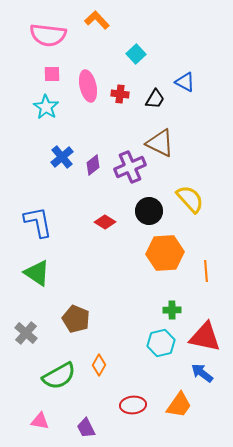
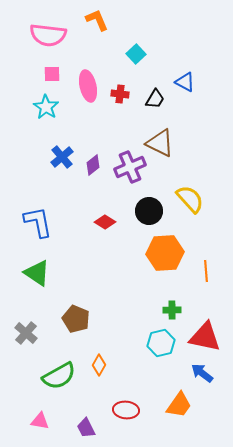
orange L-shape: rotated 20 degrees clockwise
red ellipse: moved 7 px left, 5 px down; rotated 10 degrees clockwise
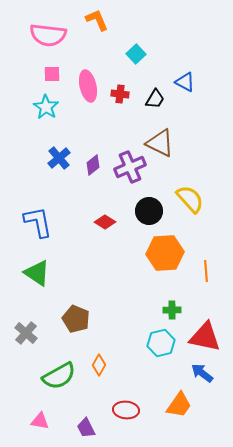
blue cross: moved 3 px left, 1 px down
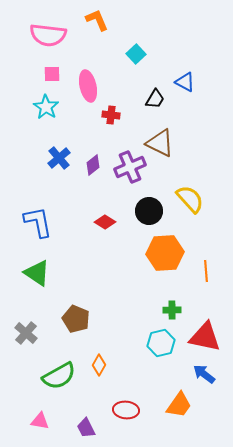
red cross: moved 9 px left, 21 px down
blue arrow: moved 2 px right, 1 px down
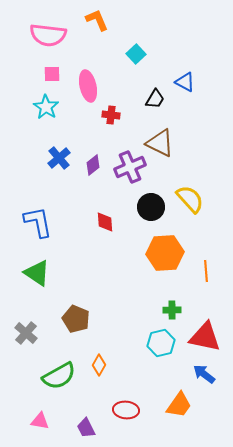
black circle: moved 2 px right, 4 px up
red diamond: rotated 55 degrees clockwise
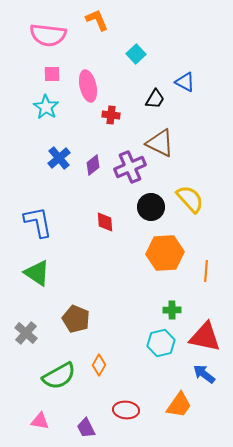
orange line: rotated 10 degrees clockwise
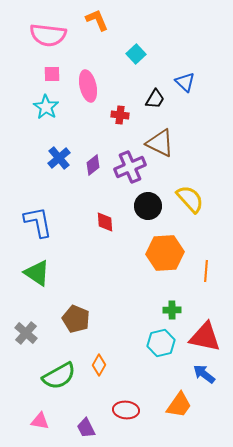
blue triangle: rotated 15 degrees clockwise
red cross: moved 9 px right
black circle: moved 3 px left, 1 px up
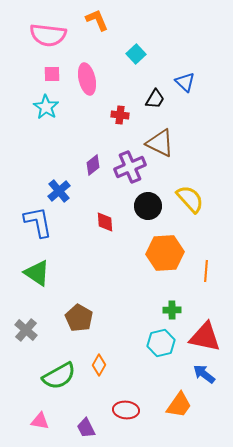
pink ellipse: moved 1 px left, 7 px up
blue cross: moved 33 px down
brown pentagon: moved 3 px right, 1 px up; rotated 8 degrees clockwise
gray cross: moved 3 px up
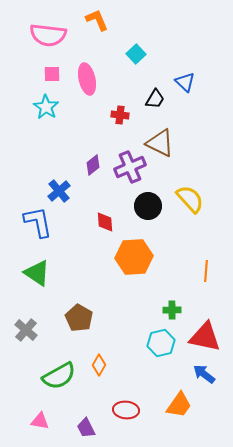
orange hexagon: moved 31 px left, 4 px down
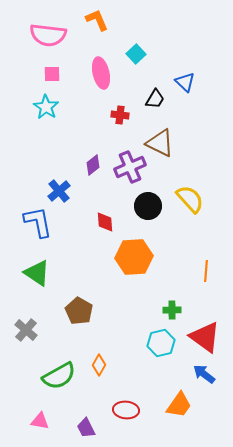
pink ellipse: moved 14 px right, 6 px up
brown pentagon: moved 7 px up
red triangle: rotated 24 degrees clockwise
